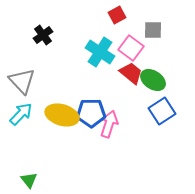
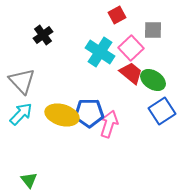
pink square: rotated 10 degrees clockwise
blue pentagon: moved 2 px left
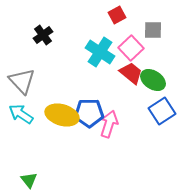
cyan arrow: rotated 100 degrees counterclockwise
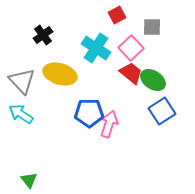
gray square: moved 1 px left, 3 px up
cyan cross: moved 4 px left, 4 px up
yellow ellipse: moved 2 px left, 41 px up
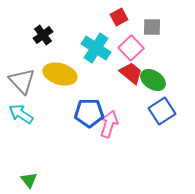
red square: moved 2 px right, 2 px down
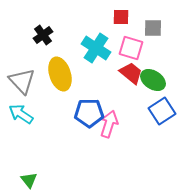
red square: moved 2 px right; rotated 30 degrees clockwise
gray square: moved 1 px right, 1 px down
pink square: rotated 30 degrees counterclockwise
yellow ellipse: rotated 56 degrees clockwise
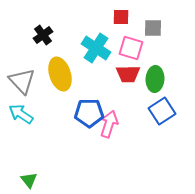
red trapezoid: moved 3 px left, 1 px down; rotated 140 degrees clockwise
green ellipse: moved 2 px right, 1 px up; rotated 60 degrees clockwise
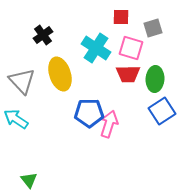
gray square: rotated 18 degrees counterclockwise
cyan arrow: moved 5 px left, 5 px down
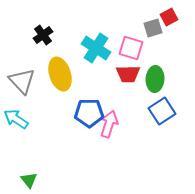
red square: moved 48 px right; rotated 30 degrees counterclockwise
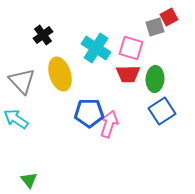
gray square: moved 2 px right, 1 px up
